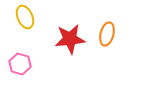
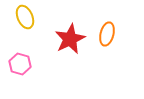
red star: rotated 20 degrees counterclockwise
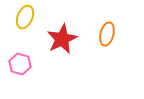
yellow ellipse: rotated 45 degrees clockwise
red star: moved 8 px left
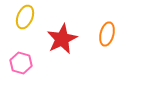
pink hexagon: moved 1 px right, 1 px up
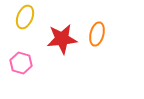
orange ellipse: moved 10 px left
red star: rotated 20 degrees clockwise
